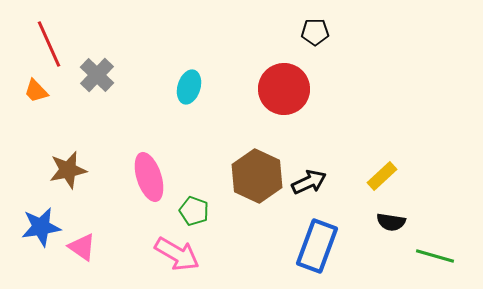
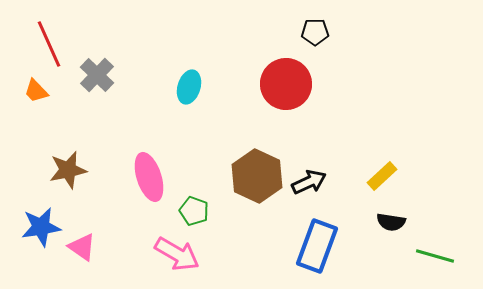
red circle: moved 2 px right, 5 px up
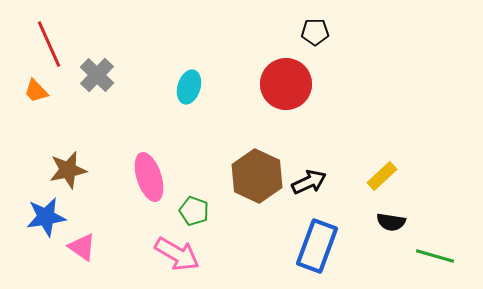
blue star: moved 5 px right, 10 px up
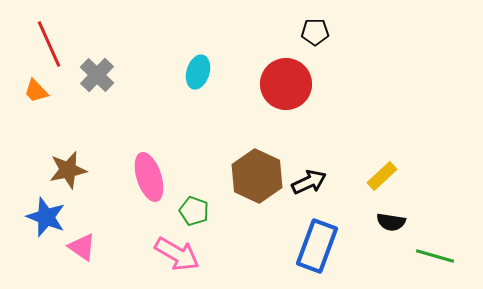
cyan ellipse: moved 9 px right, 15 px up
blue star: rotated 30 degrees clockwise
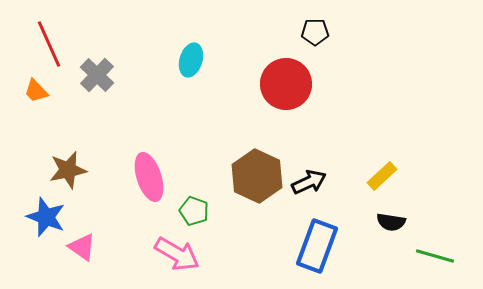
cyan ellipse: moved 7 px left, 12 px up
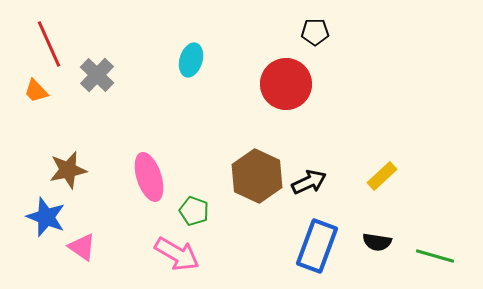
black semicircle: moved 14 px left, 20 px down
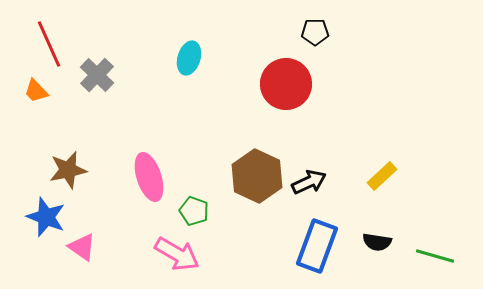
cyan ellipse: moved 2 px left, 2 px up
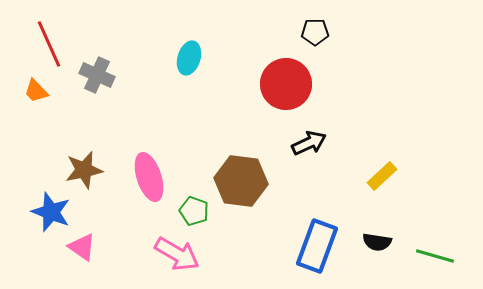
gray cross: rotated 20 degrees counterclockwise
brown star: moved 16 px right
brown hexagon: moved 16 px left, 5 px down; rotated 18 degrees counterclockwise
black arrow: moved 39 px up
blue star: moved 5 px right, 5 px up
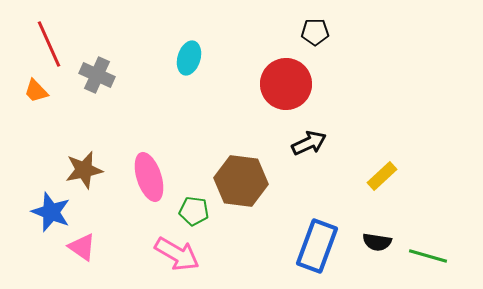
green pentagon: rotated 12 degrees counterclockwise
green line: moved 7 px left
